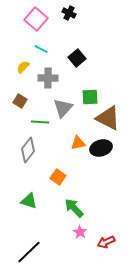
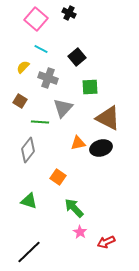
black square: moved 1 px up
gray cross: rotated 18 degrees clockwise
green square: moved 10 px up
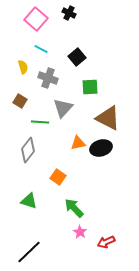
yellow semicircle: rotated 120 degrees clockwise
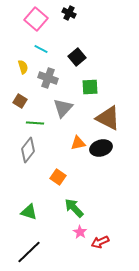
green line: moved 5 px left, 1 px down
green triangle: moved 11 px down
red arrow: moved 6 px left
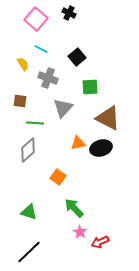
yellow semicircle: moved 3 px up; rotated 16 degrees counterclockwise
brown square: rotated 24 degrees counterclockwise
gray diamond: rotated 10 degrees clockwise
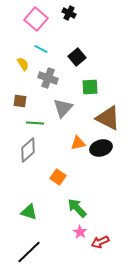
green arrow: moved 3 px right
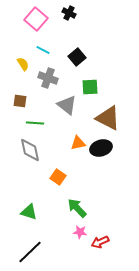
cyan line: moved 2 px right, 1 px down
gray triangle: moved 4 px right, 3 px up; rotated 35 degrees counterclockwise
gray diamond: moved 2 px right; rotated 60 degrees counterclockwise
pink star: rotated 24 degrees counterclockwise
black line: moved 1 px right
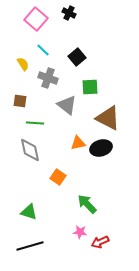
cyan line: rotated 16 degrees clockwise
green arrow: moved 10 px right, 4 px up
black line: moved 6 px up; rotated 28 degrees clockwise
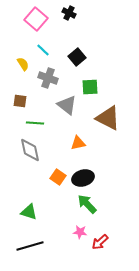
black ellipse: moved 18 px left, 30 px down
red arrow: rotated 18 degrees counterclockwise
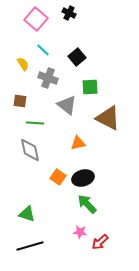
green triangle: moved 2 px left, 2 px down
